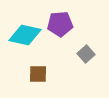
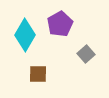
purple pentagon: rotated 25 degrees counterclockwise
cyan diamond: rotated 72 degrees counterclockwise
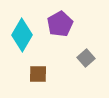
cyan diamond: moved 3 px left
gray square: moved 4 px down
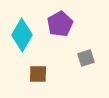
gray square: rotated 24 degrees clockwise
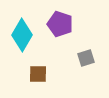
purple pentagon: rotated 25 degrees counterclockwise
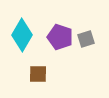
purple pentagon: moved 13 px down
gray square: moved 19 px up
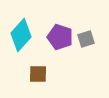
cyan diamond: moved 1 px left; rotated 12 degrees clockwise
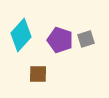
purple pentagon: moved 3 px down
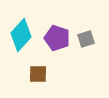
purple pentagon: moved 3 px left, 2 px up
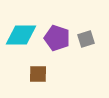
cyan diamond: rotated 48 degrees clockwise
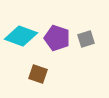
cyan diamond: moved 1 px down; rotated 20 degrees clockwise
brown square: rotated 18 degrees clockwise
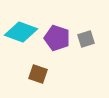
cyan diamond: moved 4 px up
